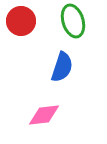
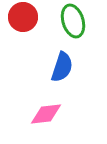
red circle: moved 2 px right, 4 px up
pink diamond: moved 2 px right, 1 px up
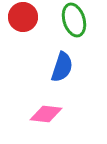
green ellipse: moved 1 px right, 1 px up
pink diamond: rotated 12 degrees clockwise
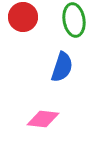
green ellipse: rotated 8 degrees clockwise
pink diamond: moved 3 px left, 5 px down
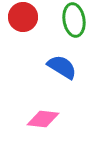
blue semicircle: rotated 76 degrees counterclockwise
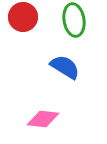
blue semicircle: moved 3 px right
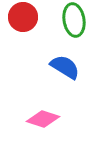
pink diamond: rotated 12 degrees clockwise
